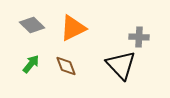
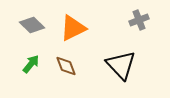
gray cross: moved 17 px up; rotated 24 degrees counterclockwise
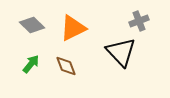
gray cross: moved 1 px down
black triangle: moved 13 px up
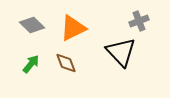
brown diamond: moved 3 px up
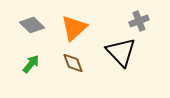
orange triangle: moved 1 px right; rotated 16 degrees counterclockwise
brown diamond: moved 7 px right
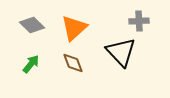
gray cross: rotated 18 degrees clockwise
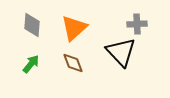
gray cross: moved 2 px left, 3 px down
gray diamond: rotated 50 degrees clockwise
